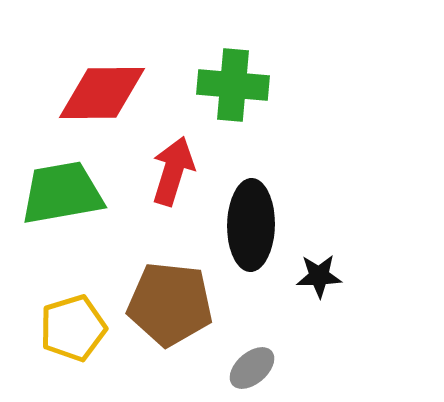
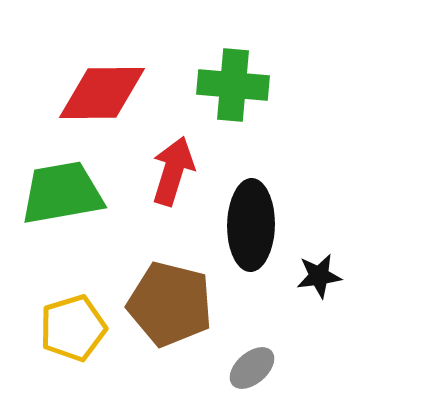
black star: rotated 6 degrees counterclockwise
brown pentagon: rotated 8 degrees clockwise
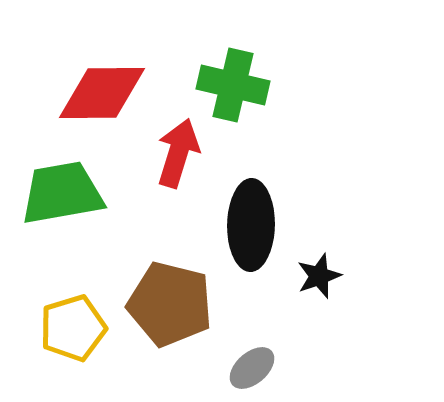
green cross: rotated 8 degrees clockwise
red arrow: moved 5 px right, 18 px up
black star: rotated 12 degrees counterclockwise
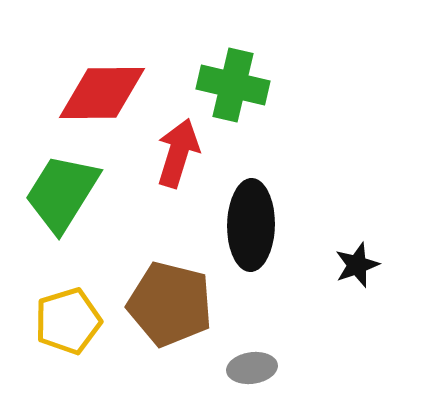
green trapezoid: rotated 48 degrees counterclockwise
black star: moved 38 px right, 11 px up
yellow pentagon: moved 5 px left, 7 px up
gray ellipse: rotated 33 degrees clockwise
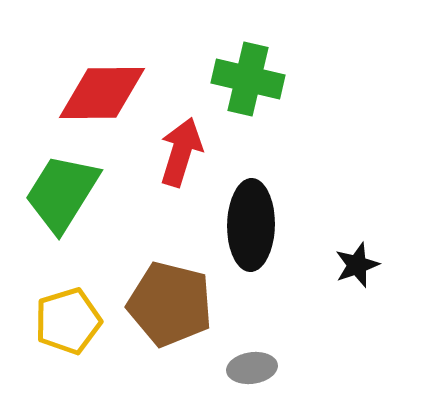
green cross: moved 15 px right, 6 px up
red arrow: moved 3 px right, 1 px up
